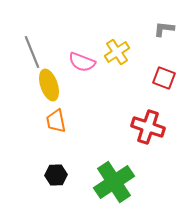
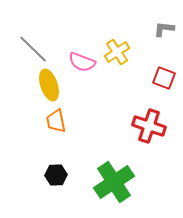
gray line: moved 1 px right, 3 px up; rotated 24 degrees counterclockwise
red cross: moved 1 px right, 1 px up
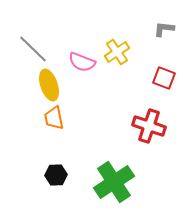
orange trapezoid: moved 2 px left, 3 px up
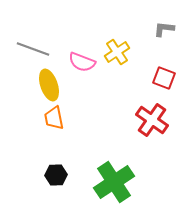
gray line: rotated 24 degrees counterclockwise
red cross: moved 3 px right, 6 px up; rotated 16 degrees clockwise
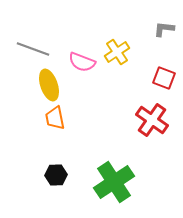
orange trapezoid: moved 1 px right
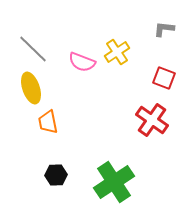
gray line: rotated 24 degrees clockwise
yellow ellipse: moved 18 px left, 3 px down
orange trapezoid: moved 7 px left, 4 px down
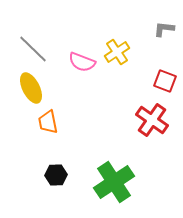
red square: moved 1 px right, 3 px down
yellow ellipse: rotated 8 degrees counterclockwise
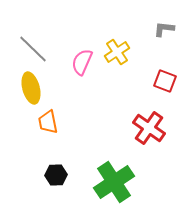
pink semicircle: rotated 92 degrees clockwise
yellow ellipse: rotated 12 degrees clockwise
red cross: moved 3 px left, 8 px down
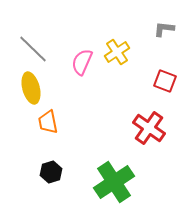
black hexagon: moved 5 px left, 3 px up; rotated 15 degrees counterclockwise
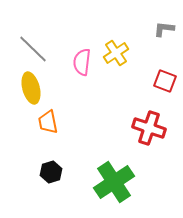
yellow cross: moved 1 px left, 1 px down
pink semicircle: rotated 16 degrees counterclockwise
red cross: rotated 16 degrees counterclockwise
